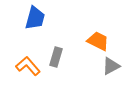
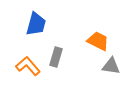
blue trapezoid: moved 1 px right, 6 px down
gray triangle: rotated 36 degrees clockwise
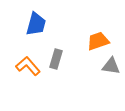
orange trapezoid: rotated 45 degrees counterclockwise
gray rectangle: moved 2 px down
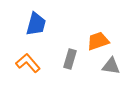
gray rectangle: moved 14 px right
orange L-shape: moved 3 px up
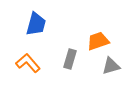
gray triangle: rotated 24 degrees counterclockwise
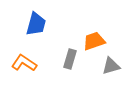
orange trapezoid: moved 4 px left
orange L-shape: moved 4 px left; rotated 15 degrees counterclockwise
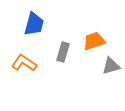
blue trapezoid: moved 2 px left
gray rectangle: moved 7 px left, 7 px up
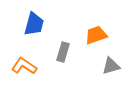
orange trapezoid: moved 2 px right, 6 px up
orange L-shape: moved 3 px down
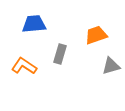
blue trapezoid: rotated 110 degrees counterclockwise
gray rectangle: moved 3 px left, 2 px down
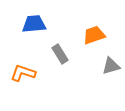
orange trapezoid: moved 2 px left
gray rectangle: rotated 48 degrees counterclockwise
orange L-shape: moved 1 px left, 7 px down; rotated 15 degrees counterclockwise
